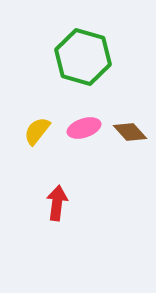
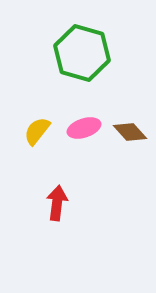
green hexagon: moved 1 px left, 4 px up
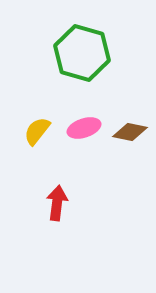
brown diamond: rotated 36 degrees counterclockwise
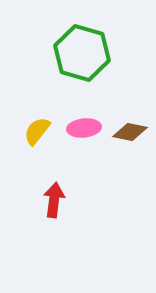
pink ellipse: rotated 12 degrees clockwise
red arrow: moved 3 px left, 3 px up
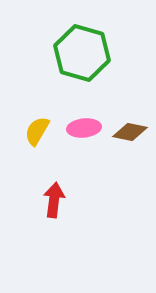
yellow semicircle: rotated 8 degrees counterclockwise
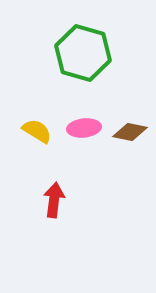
green hexagon: moved 1 px right
yellow semicircle: rotated 92 degrees clockwise
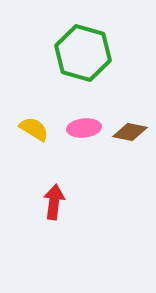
yellow semicircle: moved 3 px left, 2 px up
red arrow: moved 2 px down
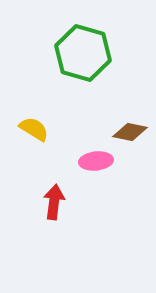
pink ellipse: moved 12 px right, 33 px down
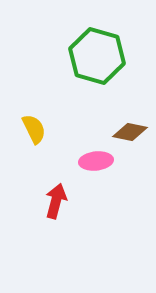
green hexagon: moved 14 px right, 3 px down
yellow semicircle: rotated 32 degrees clockwise
red arrow: moved 2 px right, 1 px up; rotated 8 degrees clockwise
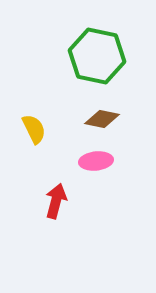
green hexagon: rotated 4 degrees counterclockwise
brown diamond: moved 28 px left, 13 px up
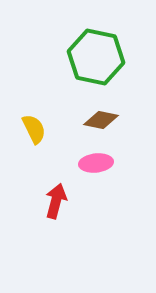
green hexagon: moved 1 px left, 1 px down
brown diamond: moved 1 px left, 1 px down
pink ellipse: moved 2 px down
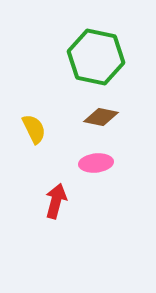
brown diamond: moved 3 px up
